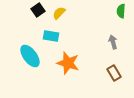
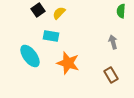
brown rectangle: moved 3 px left, 2 px down
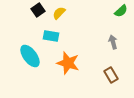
green semicircle: rotated 136 degrees counterclockwise
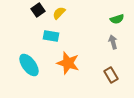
green semicircle: moved 4 px left, 8 px down; rotated 24 degrees clockwise
cyan ellipse: moved 1 px left, 9 px down
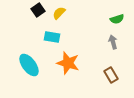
cyan rectangle: moved 1 px right, 1 px down
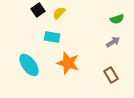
gray arrow: rotated 72 degrees clockwise
